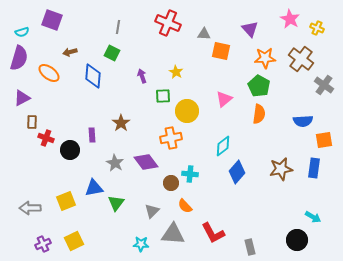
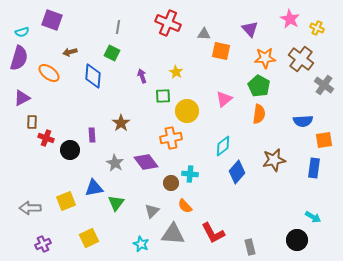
brown star at (281, 169): moved 7 px left, 9 px up
yellow square at (74, 241): moved 15 px right, 3 px up
cyan star at (141, 244): rotated 21 degrees clockwise
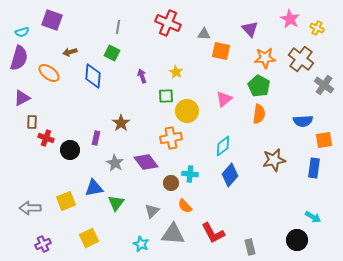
green square at (163, 96): moved 3 px right
purple rectangle at (92, 135): moved 4 px right, 3 px down; rotated 16 degrees clockwise
blue diamond at (237, 172): moved 7 px left, 3 px down
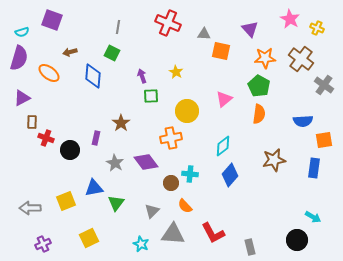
green square at (166, 96): moved 15 px left
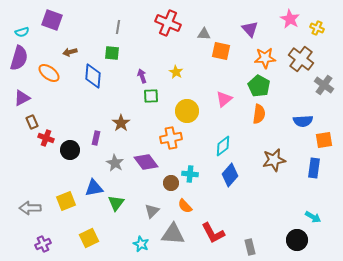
green square at (112, 53): rotated 21 degrees counterclockwise
brown rectangle at (32, 122): rotated 24 degrees counterclockwise
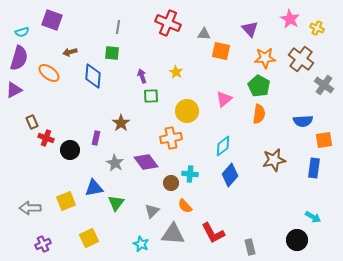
purple triangle at (22, 98): moved 8 px left, 8 px up
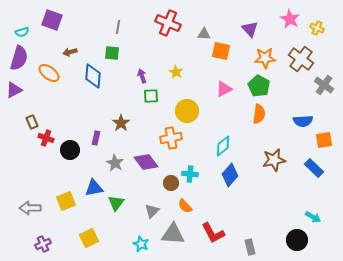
pink triangle at (224, 99): moved 10 px up; rotated 12 degrees clockwise
blue rectangle at (314, 168): rotated 54 degrees counterclockwise
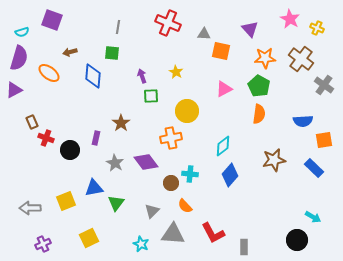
gray rectangle at (250, 247): moved 6 px left; rotated 14 degrees clockwise
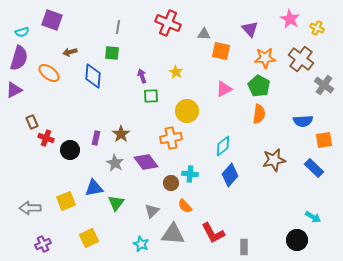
brown star at (121, 123): moved 11 px down
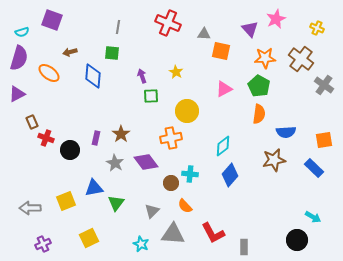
pink star at (290, 19): moved 14 px left; rotated 18 degrees clockwise
purple triangle at (14, 90): moved 3 px right, 4 px down
blue semicircle at (303, 121): moved 17 px left, 11 px down
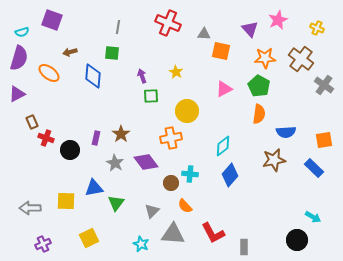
pink star at (276, 19): moved 2 px right, 1 px down
yellow square at (66, 201): rotated 24 degrees clockwise
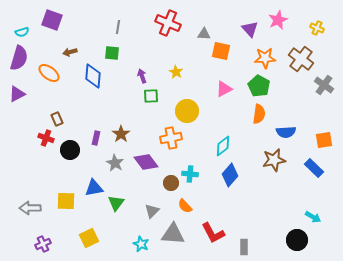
brown rectangle at (32, 122): moved 25 px right, 3 px up
